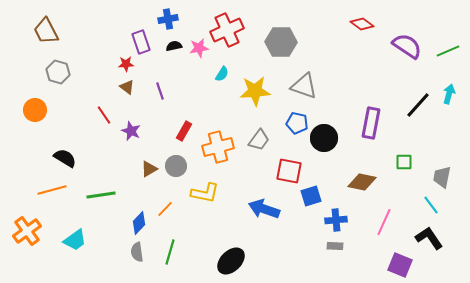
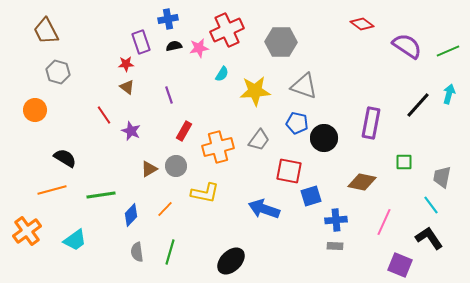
purple line at (160, 91): moved 9 px right, 4 px down
blue diamond at (139, 223): moved 8 px left, 8 px up
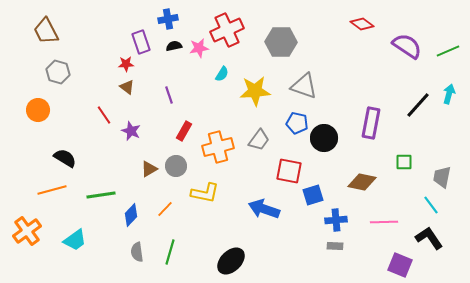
orange circle at (35, 110): moved 3 px right
blue square at (311, 196): moved 2 px right, 1 px up
pink line at (384, 222): rotated 64 degrees clockwise
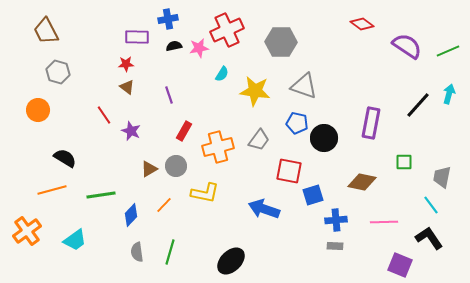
purple rectangle at (141, 42): moved 4 px left, 5 px up; rotated 70 degrees counterclockwise
yellow star at (255, 91): rotated 12 degrees clockwise
orange line at (165, 209): moved 1 px left, 4 px up
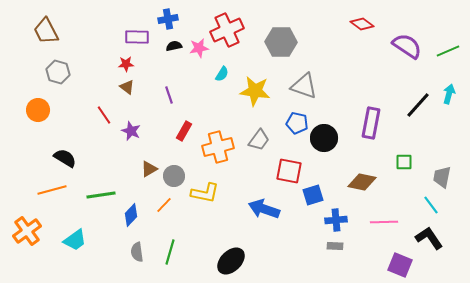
gray circle at (176, 166): moved 2 px left, 10 px down
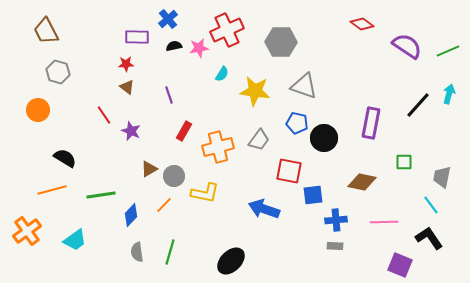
blue cross at (168, 19): rotated 30 degrees counterclockwise
blue square at (313, 195): rotated 10 degrees clockwise
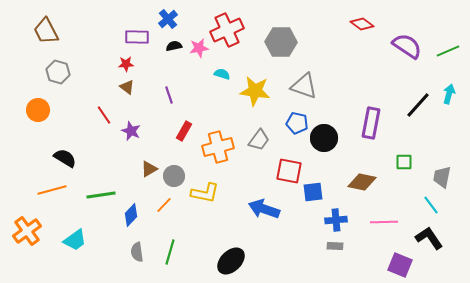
cyan semicircle at (222, 74): rotated 105 degrees counterclockwise
blue square at (313, 195): moved 3 px up
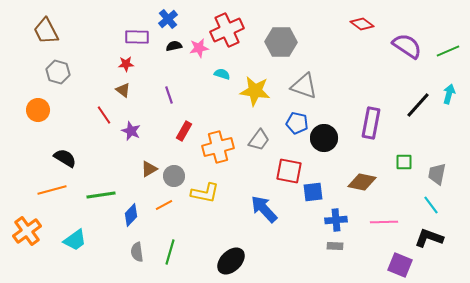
brown triangle at (127, 87): moved 4 px left, 3 px down
gray trapezoid at (442, 177): moved 5 px left, 3 px up
orange line at (164, 205): rotated 18 degrees clockwise
blue arrow at (264, 209): rotated 28 degrees clockwise
black L-shape at (429, 238): rotated 36 degrees counterclockwise
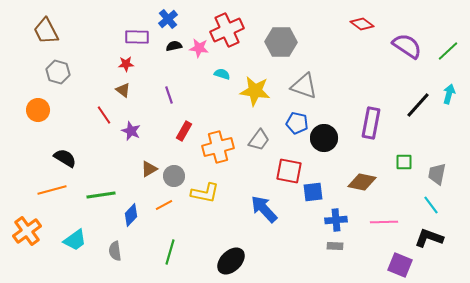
pink star at (199, 48): rotated 18 degrees clockwise
green line at (448, 51): rotated 20 degrees counterclockwise
gray semicircle at (137, 252): moved 22 px left, 1 px up
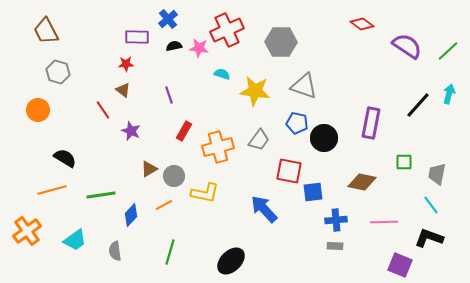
red line at (104, 115): moved 1 px left, 5 px up
